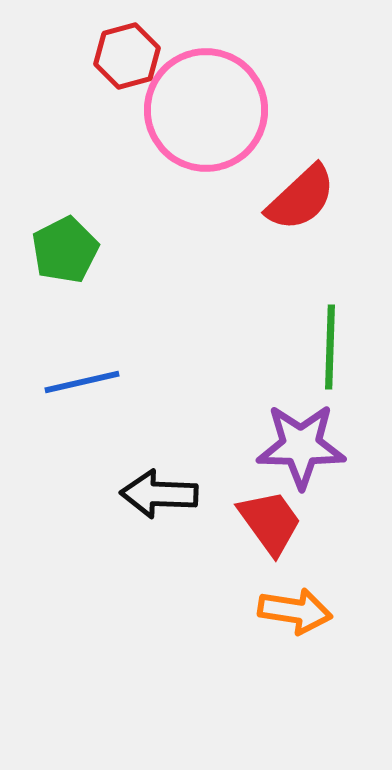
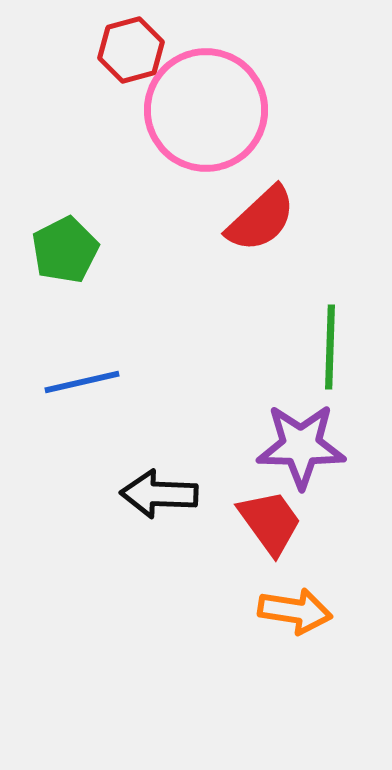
red hexagon: moved 4 px right, 6 px up
red semicircle: moved 40 px left, 21 px down
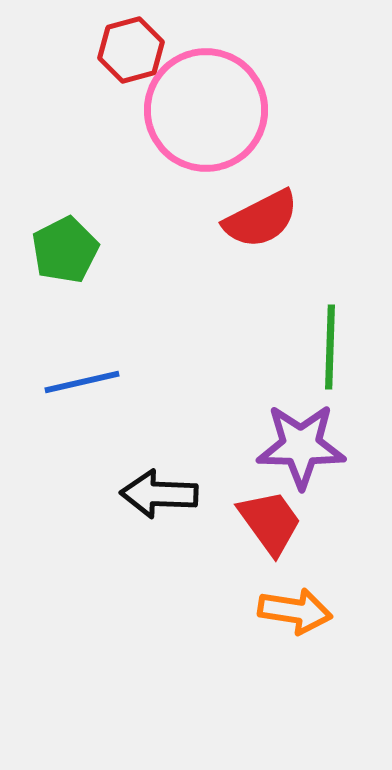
red semicircle: rotated 16 degrees clockwise
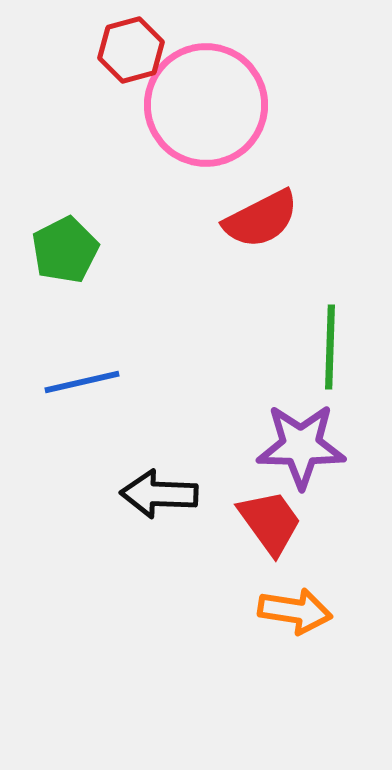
pink circle: moved 5 px up
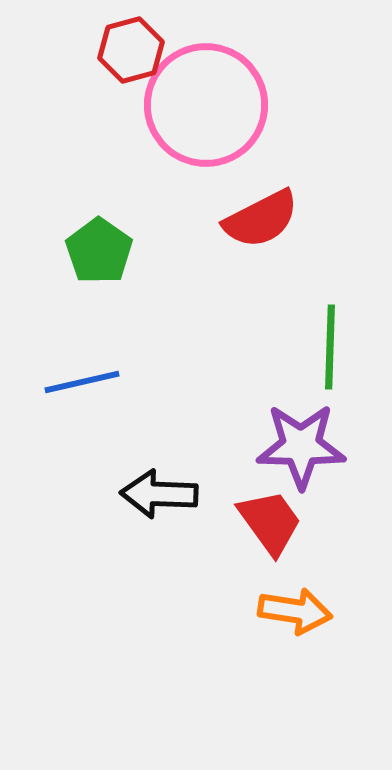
green pentagon: moved 34 px right, 1 px down; rotated 10 degrees counterclockwise
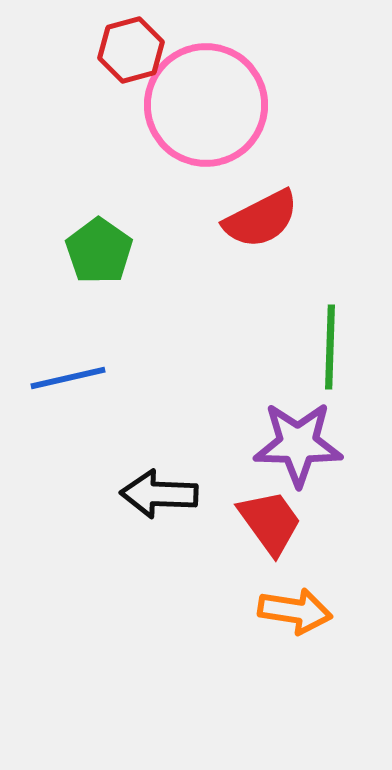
blue line: moved 14 px left, 4 px up
purple star: moved 3 px left, 2 px up
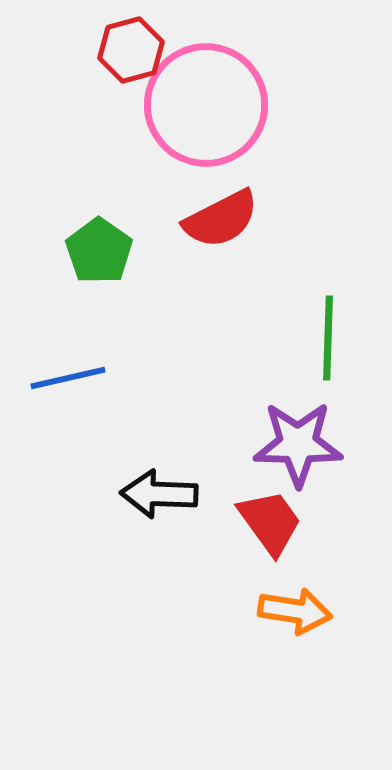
red semicircle: moved 40 px left
green line: moved 2 px left, 9 px up
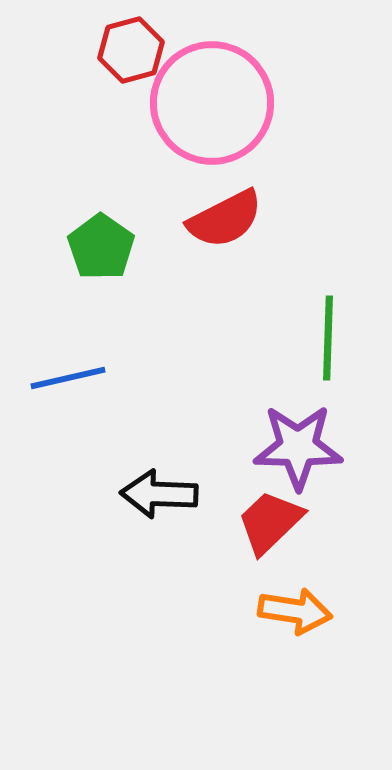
pink circle: moved 6 px right, 2 px up
red semicircle: moved 4 px right
green pentagon: moved 2 px right, 4 px up
purple star: moved 3 px down
red trapezoid: rotated 98 degrees counterclockwise
